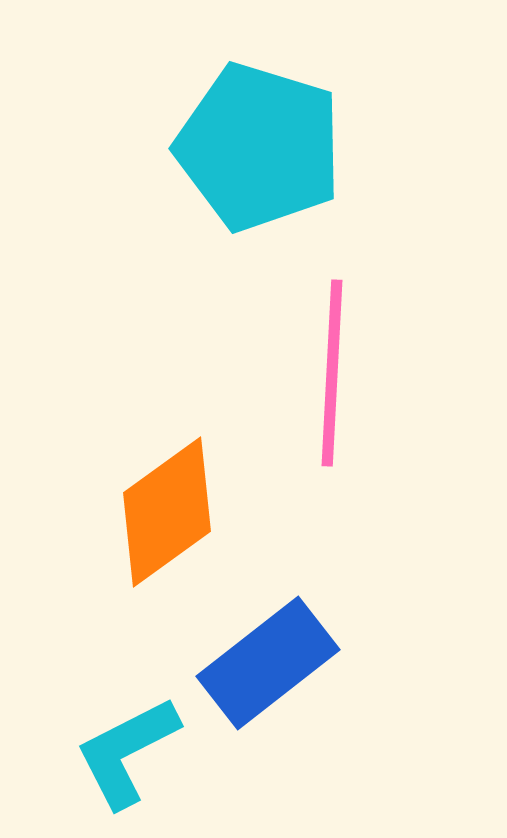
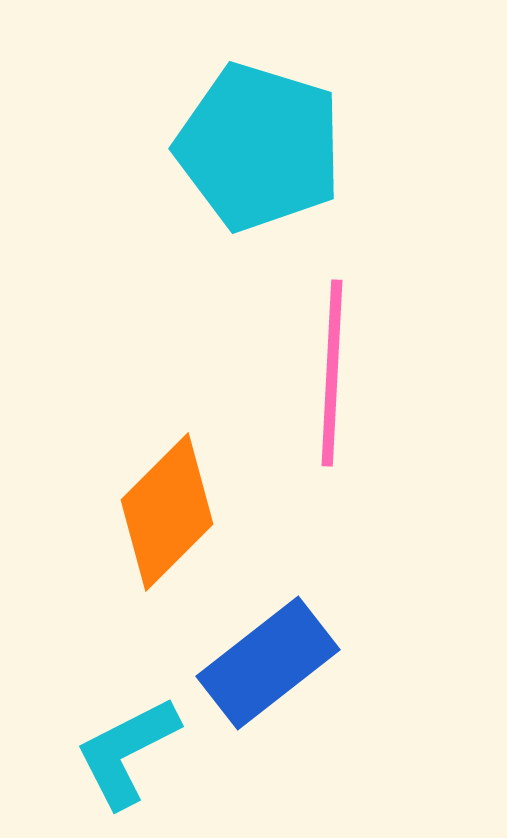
orange diamond: rotated 9 degrees counterclockwise
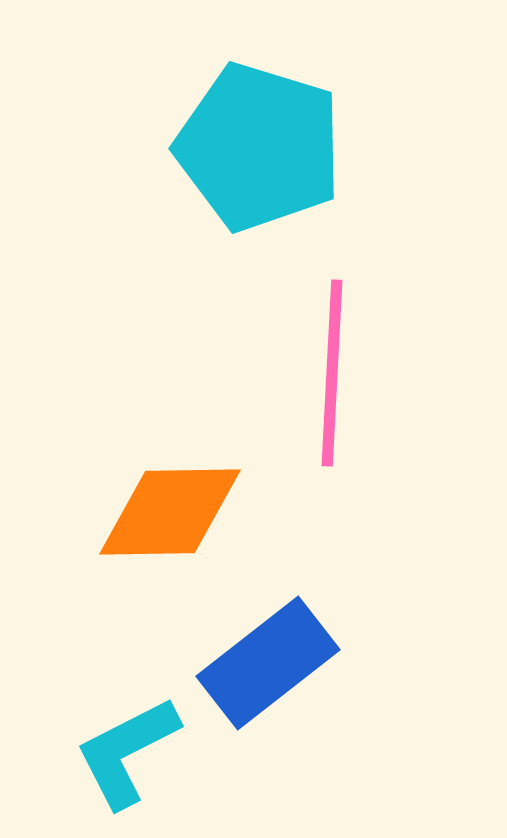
orange diamond: moved 3 px right; rotated 44 degrees clockwise
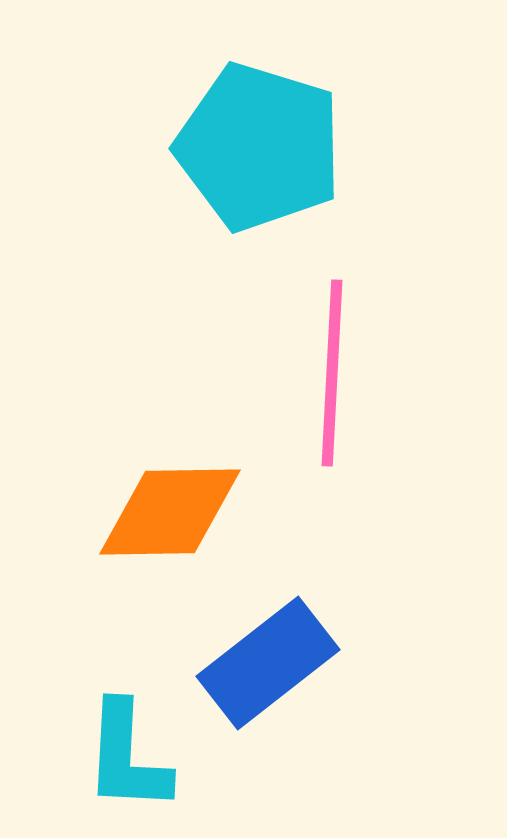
cyan L-shape: moved 5 px down; rotated 60 degrees counterclockwise
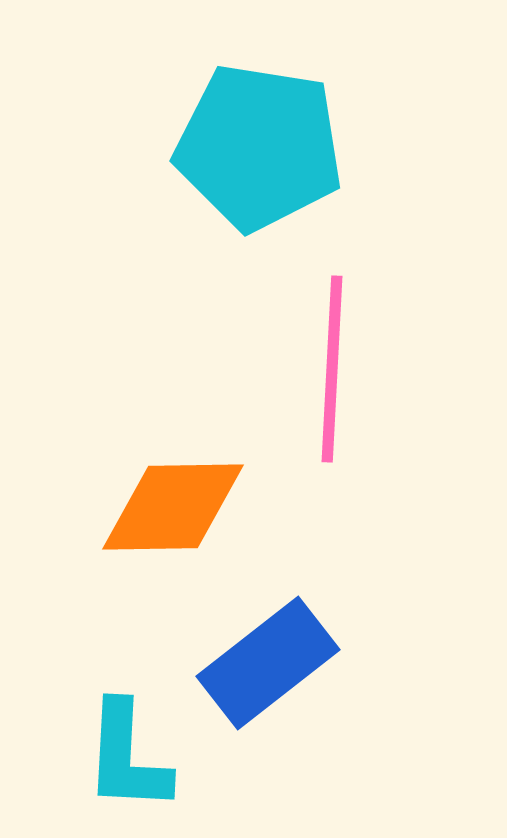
cyan pentagon: rotated 8 degrees counterclockwise
pink line: moved 4 px up
orange diamond: moved 3 px right, 5 px up
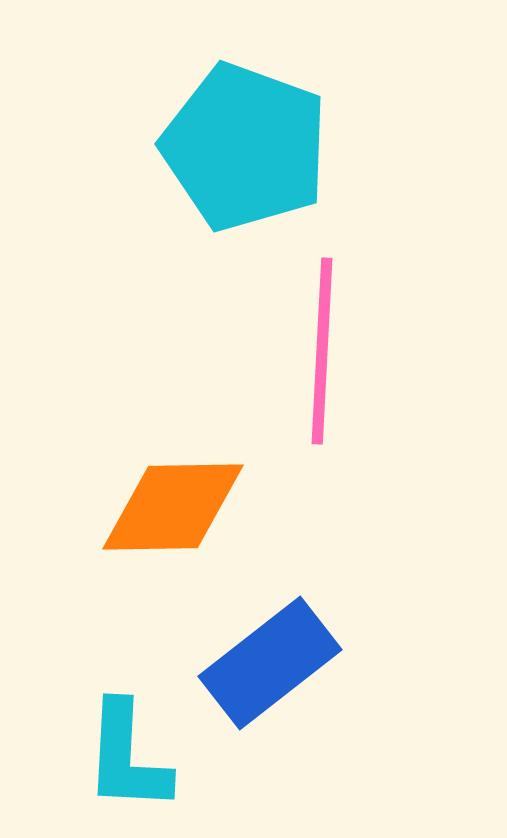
cyan pentagon: moved 14 px left; rotated 11 degrees clockwise
pink line: moved 10 px left, 18 px up
blue rectangle: moved 2 px right
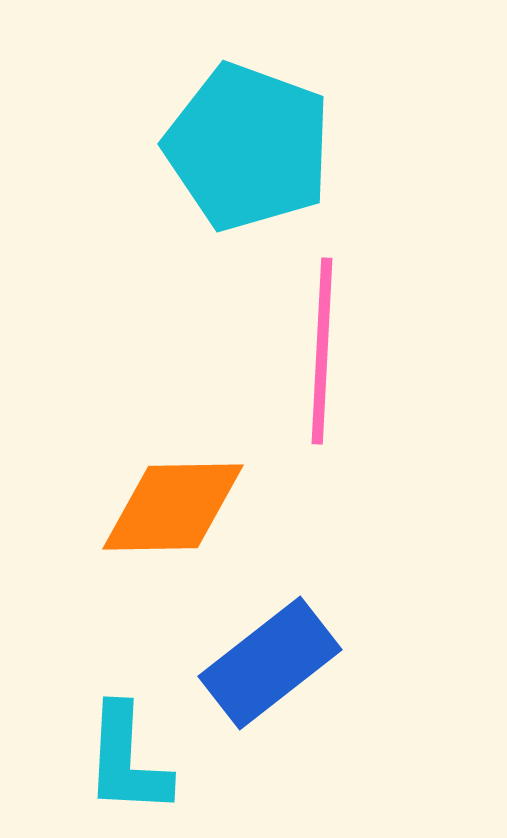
cyan pentagon: moved 3 px right
cyan L-shape: moved 3 px down
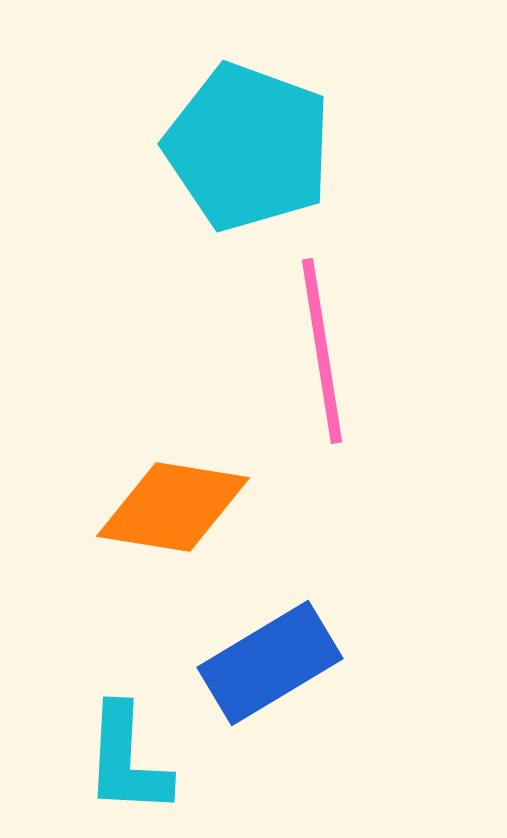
pink line: rotated 12 degrees counterclockwise
orange diamond: rotated 10 degrees clockwise
blue rectangle: rotated 7 degrees clockwise
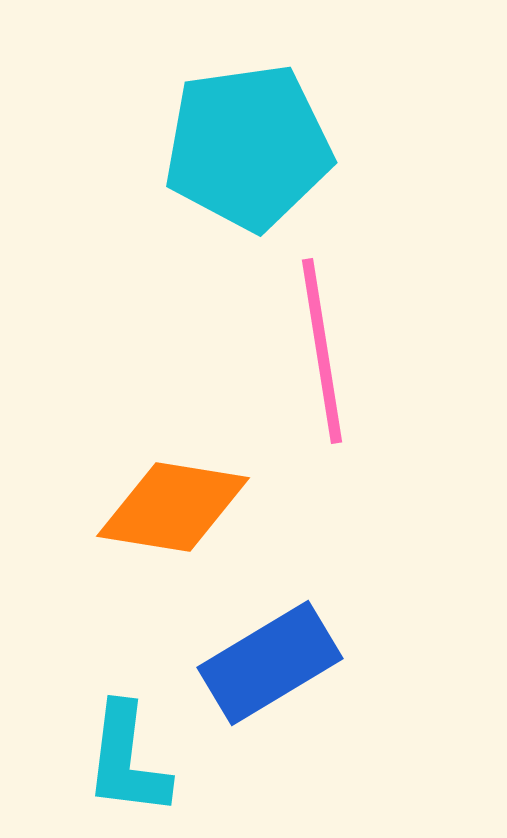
cyan pentagon: rotated 28 degrees counterclockwise
cyan L-shape: rotated 4 degrees clockwise
